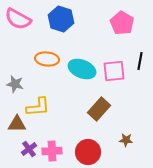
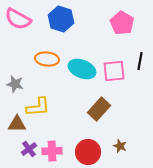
brown star: moved 6 px left, 6 px down; rotated 16 degrees clockwise
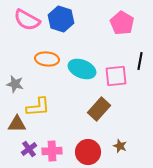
pink semicircle: moved 9 px right, 1 px down
pink square: moved 2 px right, 5 px down
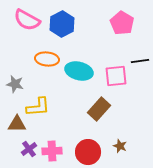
blue hexagon: moved 1 px right, 5 px down; rotated 15 degrees clockwise
black line: rotated 72 degrees clockwise
cyan ellipse: moved 3 px left, 2 px down; rotated 8 degrees counterclockwise
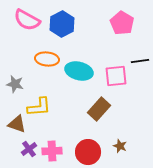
yellow L-shape: moved 1 px right
brown triangle: rotated 18 degrees clockwise
